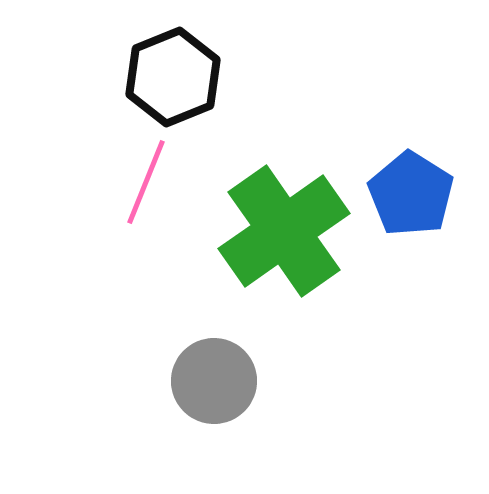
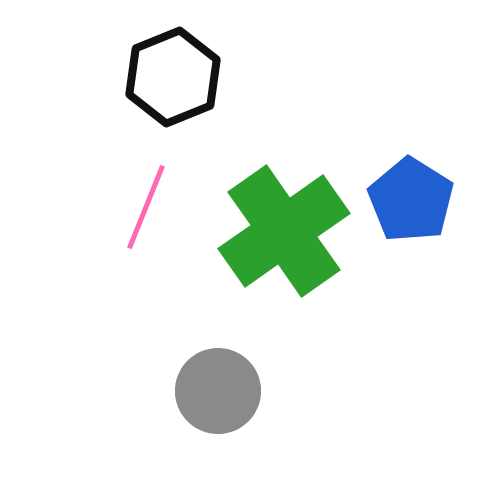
pink line: moved 25 px down
blue pentagon: moved 6 px down
gray circle: moved 4 px right, 10 px down
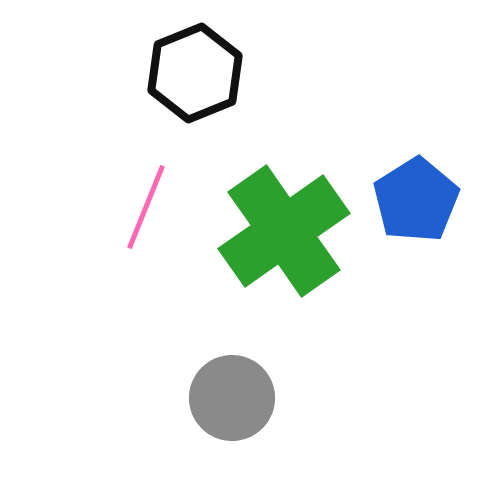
black hexagon: moved 22 px right, 4 px up
blue pentagon: moved 5 px right; rotated 8 degrees clockwise
gray circle: moved 14 px right, 7 px down
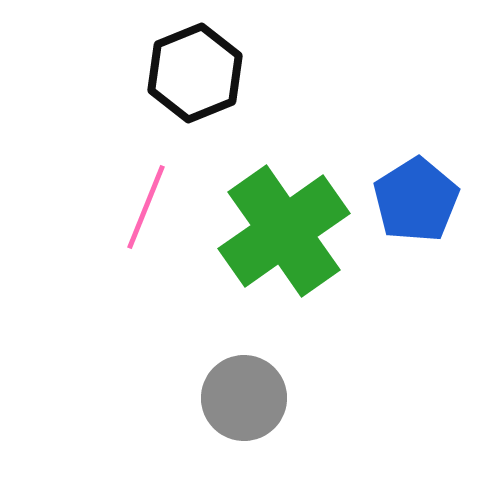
gray circle: moved 12 px right
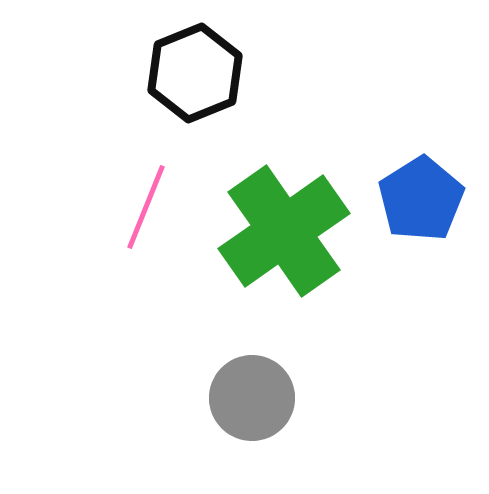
blue pentagon: moved 5 px right, 1 px up
gray circle: moved 8 px right
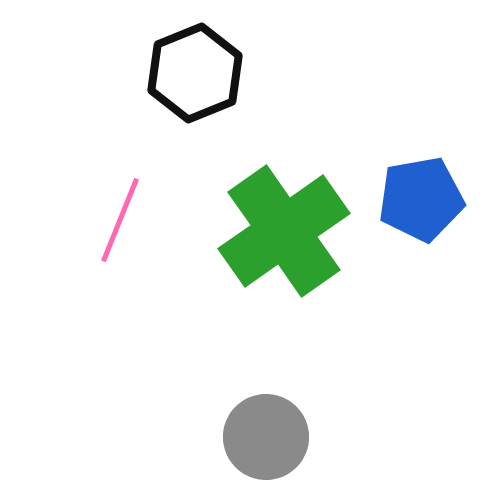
blue pentagon: rotated 22 degrees clockwise
pink line: moved 26 px left, 13 px down
gray circle: moved 14 px right, 39 px down
